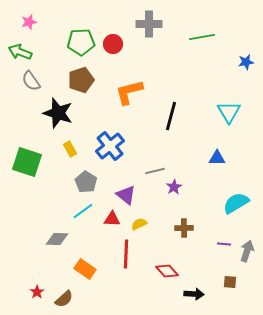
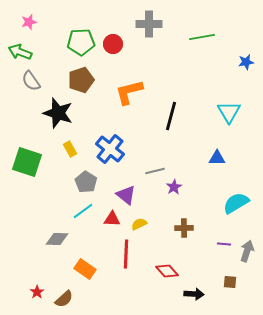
blue cross: moved 3 px down; rotated 12 degrees counterclockwise
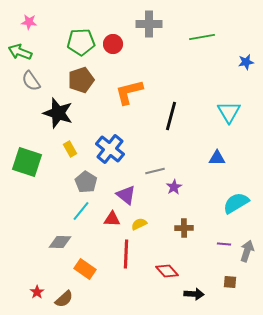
pink star: rotated 21 degrees clockwise
cyan line: moved 2 px left; rotated 15 degrees counterclockwise
gray diamond: moved 3 px right, 3 px down
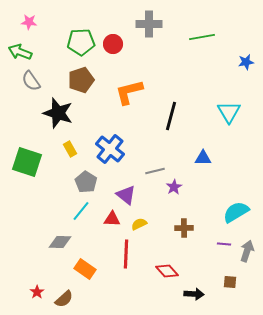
blue triangle: moved 14 px left
cyan semicircle: moved 9 px down
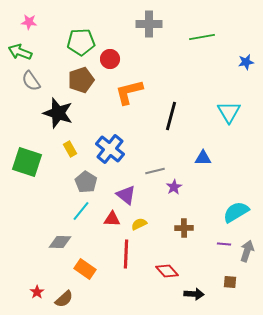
red circle: moved 3 px left, 15 px down
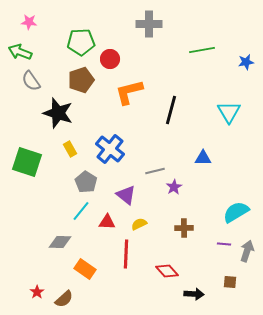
green line: moved 13 px down
black line: moved 6 px up
red triangle: moved 5 px left, 3 px down
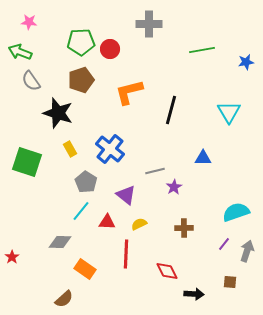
red circle: moved 10 px up
cyan semicircle: rotated 12 degrees clockwise
purple line: rotated 56 degrees counterclockwise
red diamond: rotated 15 degrees clockwise
red star: moved 25 px left, 35 px up
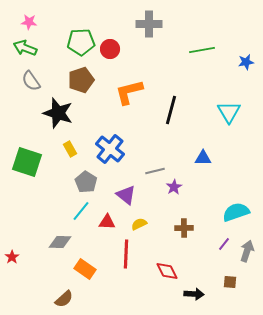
green arrow: moved 5 px right, 4 px up
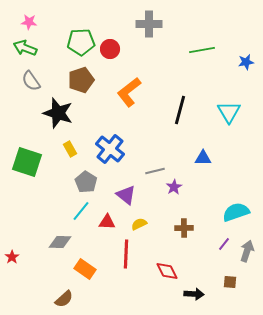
orange L-shape: rotated 24 degrees counterclockwise
black line: moved 9 px right
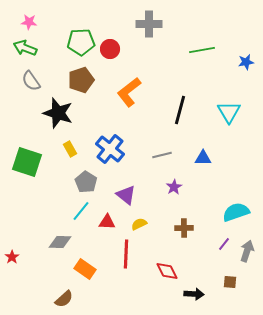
gray line: moved 7 px right, 16 px up
